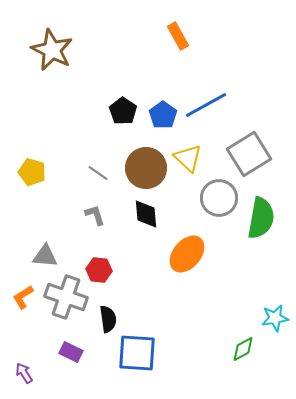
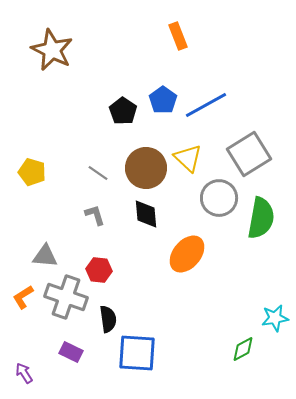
orange rectangle: rotated 8 degrees clockwise
blue pentagon: moved 15 px up
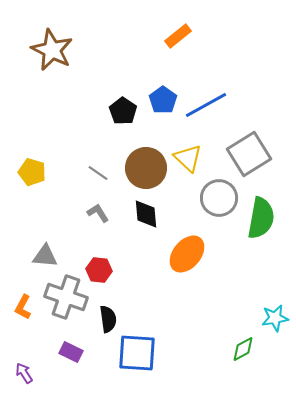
orange rectangle: rotated 72 degrees clockwise
gray L-shape: moved 3 px right, 2 px up; rotated 15 degrees counterclockwise
orange L-shape: moved 10 px down; rotated 30 degrees counterclockwise
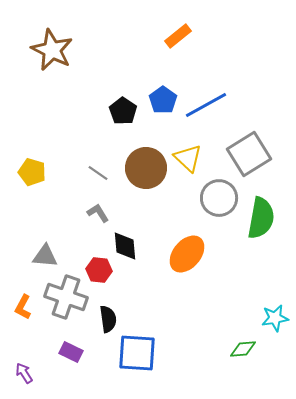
black diamond: moved 21 px left, 32 px down
green diamond: rotated 24 degrees clockwise
